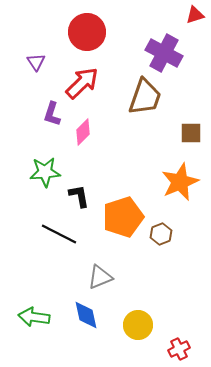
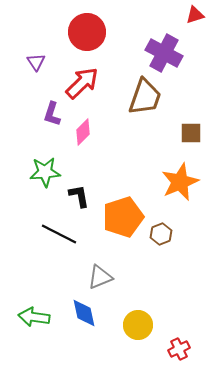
blue diamond: moved 2 px left, 2 px up
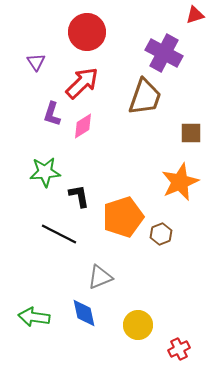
pink diamond: moved 6 px up; rotated 12 degrees clockwise
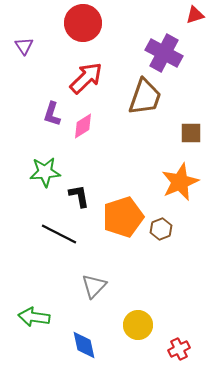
red circle: moved 4 px left, 9 px up
purple triangle: moved 12 px left, 16 px up
red arrow: moved 4 px right, 5 px up
brown hexagon: moved 5 px up
gray triangle: moved 6 px left, 9 px down; rotated 24 degrees counterclockwise
blue diamond: moved 32 px down
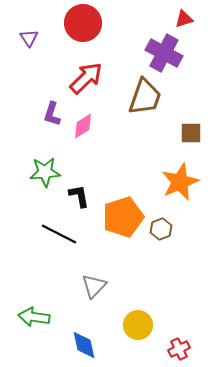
red triangle: moved 11 px left, 4 px down
purple triangle: moved 5 px right, 8 px up
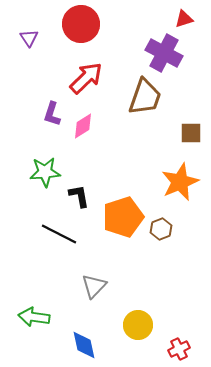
red circle: moved 2 px left, 1 px down
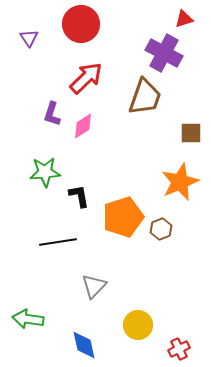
black line: moved 1 px left, 8 px down; rotated 36 degrees counterclockwise
green arrow: moved 6 px left, 2 px down
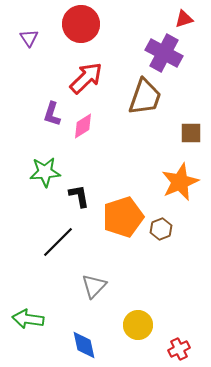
black line: rotated 36 degrees counterclockwise
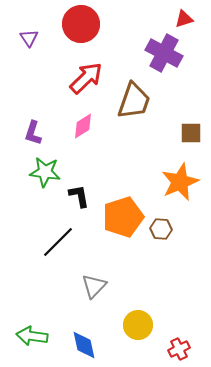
brown trapezoid: moved 11 px left, 4 px down
purple L-shape: moved 19 px left, 19 px down
green star: rotated 12 degrees clockwise
brown hexagon: rotated 25 degrees clockwise
green arrow: moved 4 px right, 17 px down
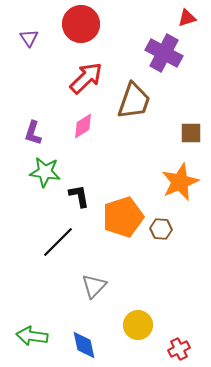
red triangle: moved 3 px right, 1 px up
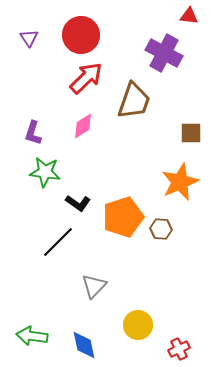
red triangle: moved 2 px right, 2 px up; rotated 24 degrees clockwise
red circle: moved 11 px down
black L-shape: moved 1 px left, 7 px down; rotated 135 degrees clockwise
